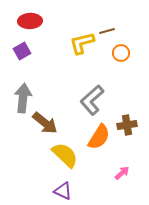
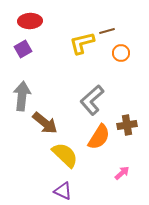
purple square: moved 1 px right, 2 px up
gray arrow: moved 1 px left, 2 px up
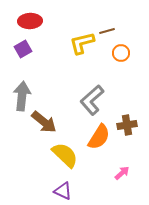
brown arrow: moved 1 px left, 1 px up
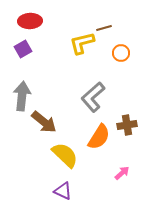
brown line: moved 3 px left, 3 px up
gray L-shape: moved 1 px right, 3 px up
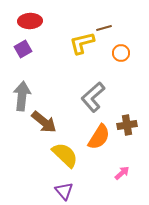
purple triangle: moved 1 px right; rotated 24 degrees clockwise
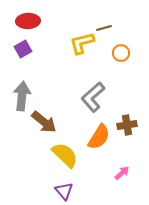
red ellipse: moved 2 px left
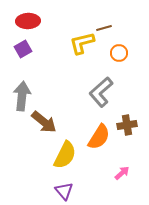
orange circle: moved 2 px left
gray L-shape: moved 8 px right, 5 px up
yellow semicircle: rotated 72 degrees clockwise
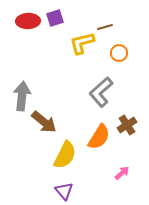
brown line: moved 1 px right, 1 px up
purple square: moved 32 px right, 31 px up; rotated 12 degrees clockwise
brown cross: rotated 24 degrees counterclockwise
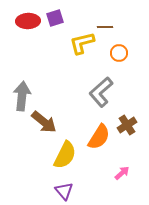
brown line: rotated 14 degrees clockwise
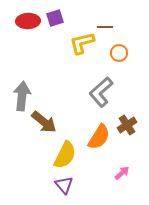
purple triangle: moved 6 px up
